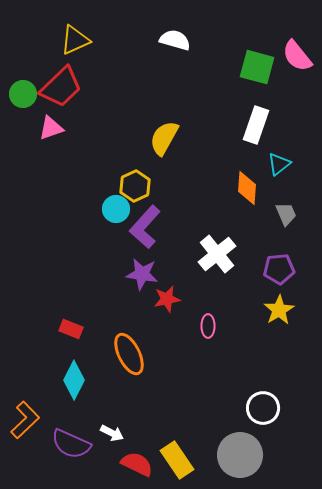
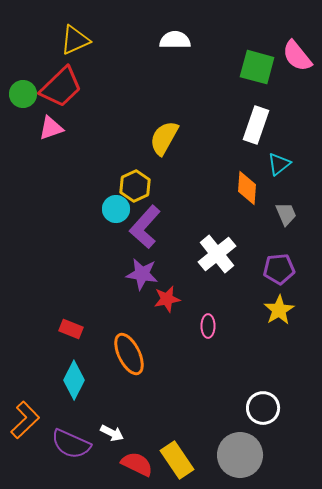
white semicircle: rotated 16 degrees counterclockwise
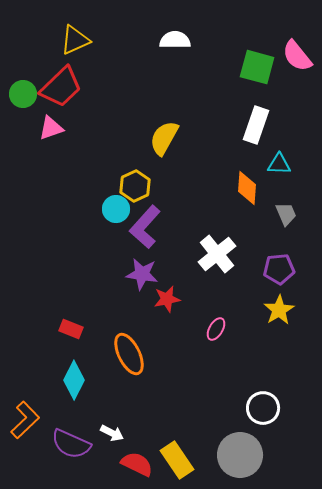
cyan triangle: rotated 40 degrees clockwise
pink ellipse: moved 8 px right, 3 px down; rotated 30 degrees clockwise
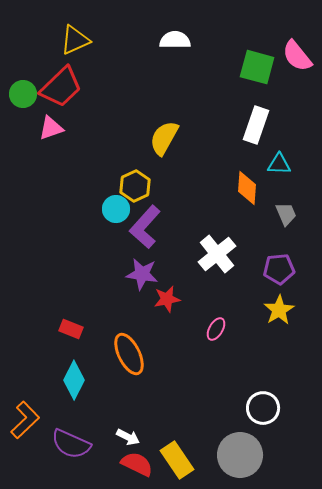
white arrow: moved 16 px right, 4 px down
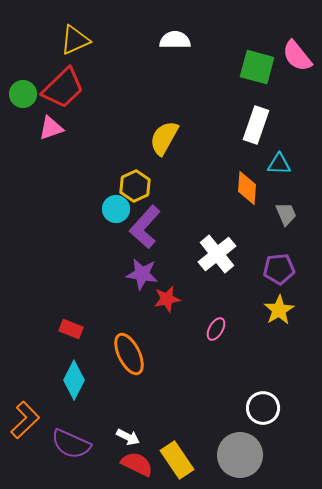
red trapezoid: moved 2 px right, 1 px down
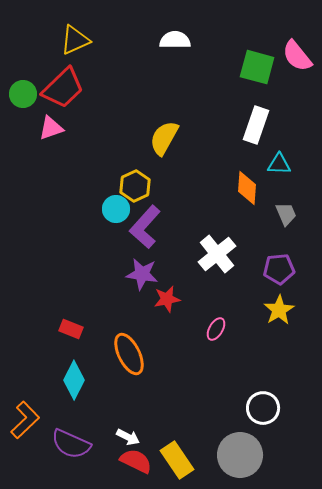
red semicircle: moved 1 px left, 3 px up
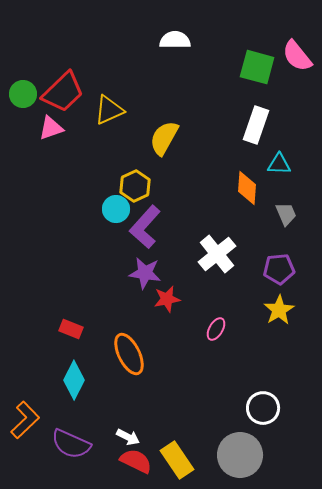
yellow triangle: moved 34 px right, 70 px down
red trapezoid: moved 4 px down
purple star: moved 3 px right, 1 px up
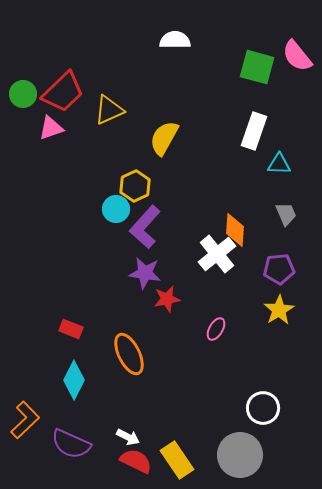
white rectangle: moved 2 px left, 6 px down
orange diamond: moved 12 px left, 42 px down
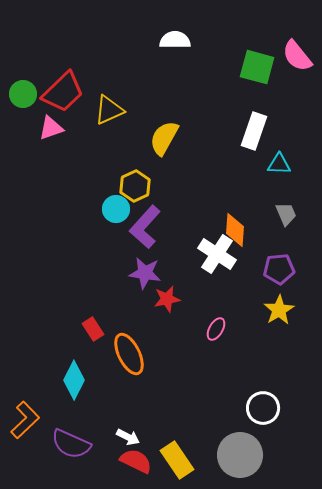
white cross: rotated 18 degrees counterclockwise
red rectangle: moved 22 px right; rotated 35 degrees clockwise
